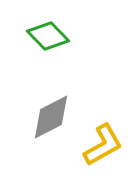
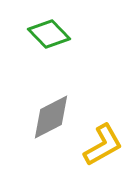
green diamond: moved 1 px right, 2 px up
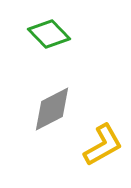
gray diamond: moved 1 px right, 8 px up
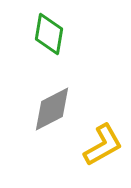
green diamond: rotated 54 degrees clockwise
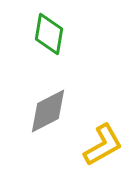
gray diamond: moved 4 px left, 2 px down
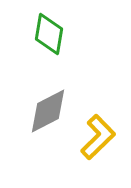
yellow L-shape: moved 5 px left, 8 px up; rotated 15 degrees counterclockwise
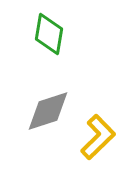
gray diamond: rotated 9 degrees clockwise
